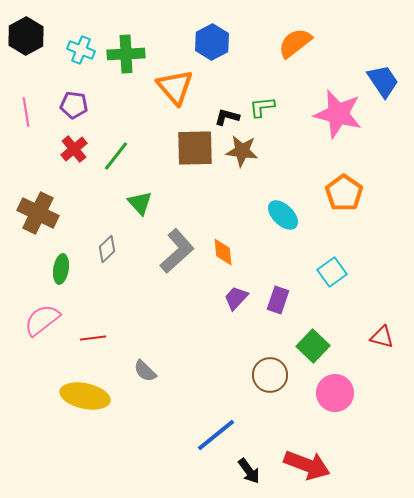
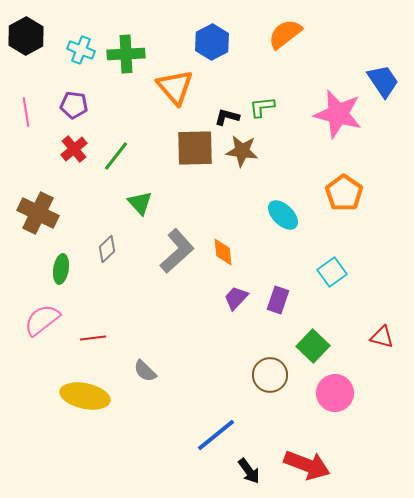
orange semicircle: moved 10 px left, 9 px up
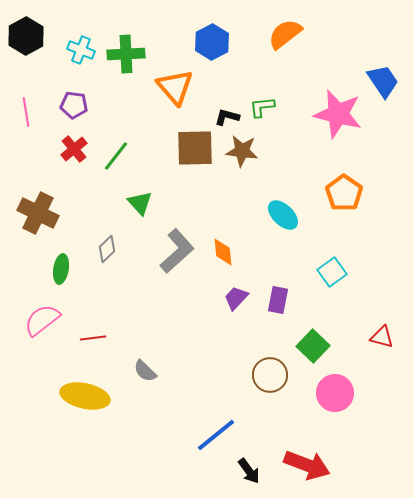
purple rectangle: rotated 8 degrees counterclockwise
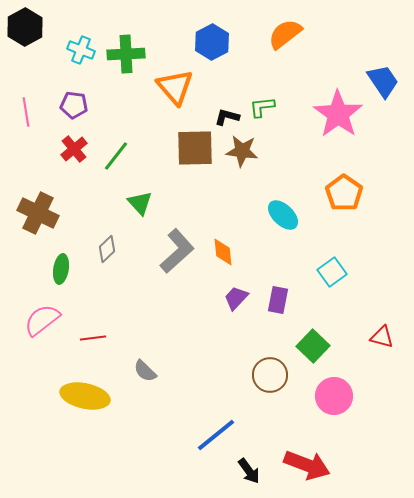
black hexagon: moved 1 px left, 9 px up
pink star: rotated 21 degrees clockwise
pink circle: moved 1 px left, 3 px down
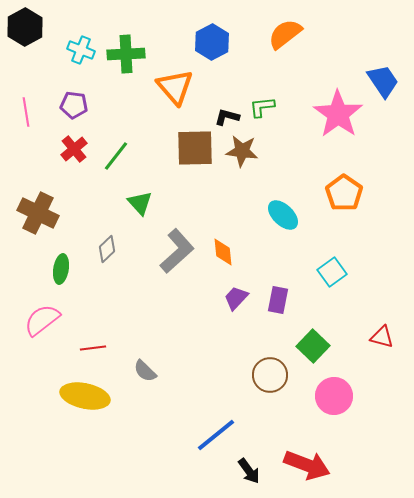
red line: moved 10 px down
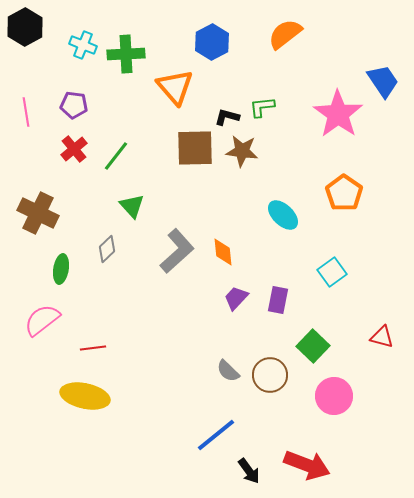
cyan cross: moved 2 px right, 5 px up
green triangle: moved 8 px left, 3 px down
gray semicircle: moved 83 px right
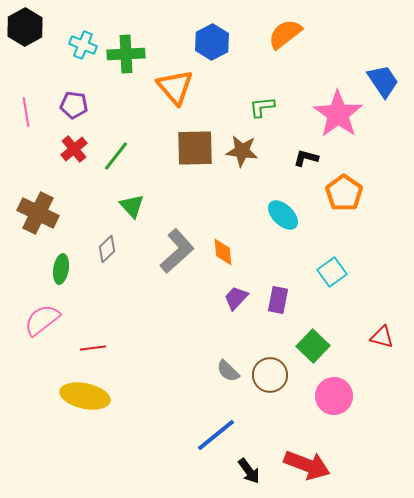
black L-shape: moved 79 px right, 41 px down
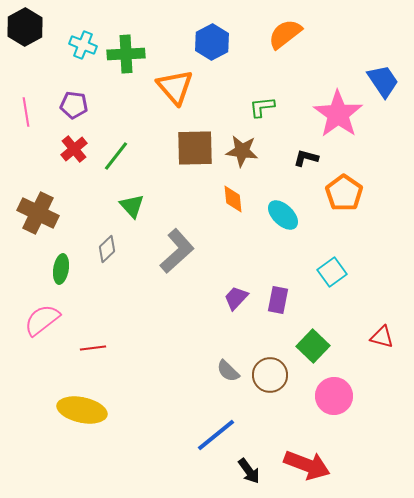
orange diamond: moved 10 px right, 53 px up
yellow ellipse: moved 3 px left, 14 px down
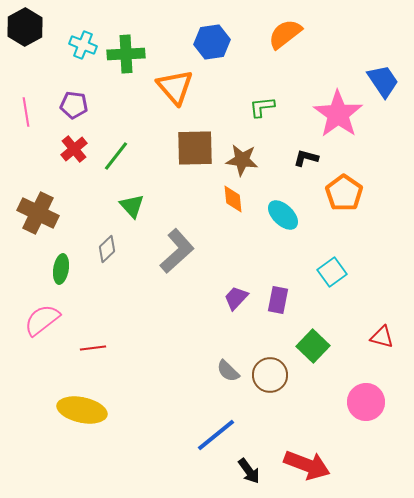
blue hexagon: rotated 20 degrees clockwise
brown star: moved 9 px down
pink circle: moved 32 px right, 6 px down
